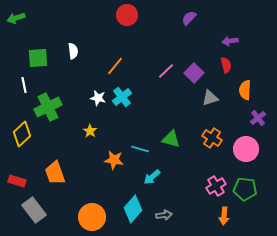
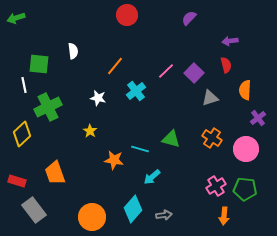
green square: moved 1 px right, 6 px down; rotated 10 degrees clockwise
cyan cross: moved 14 px right, 6 px up
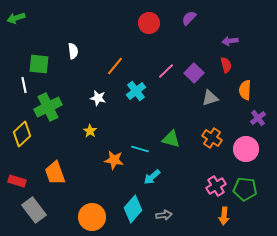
red circle: moved 22 px right, 8 px down
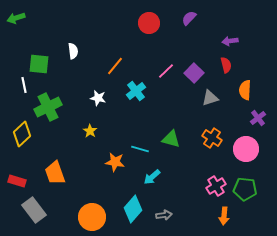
orange star: moved 1 px right, 2 px down
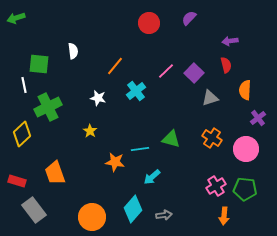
cyan line: rotated 24 degrees counterclockwise
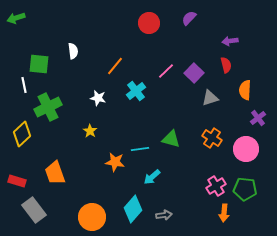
orange arrow: moved 3 px up
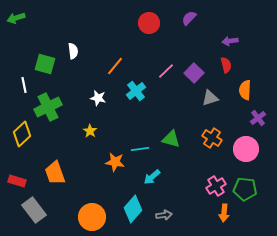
green square: moved 6 px right; rotated 10 degrees clockwise
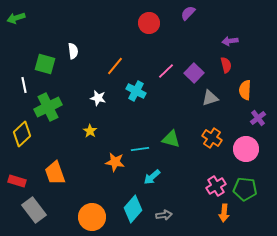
purple semicircle: moved 1 px left, 5 px up
cyan cross: rotated 24 degrees counterclockwise
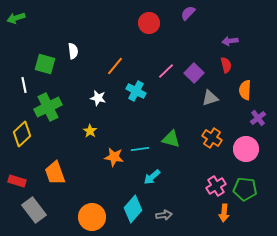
orange star: moved 1 px left, 5 px up
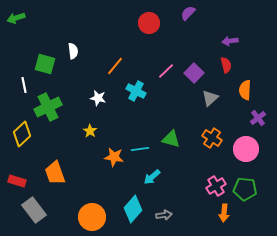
gray triangle: rotated 24 degrees counterclockwise
